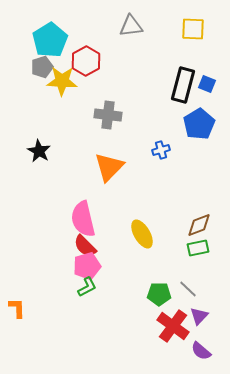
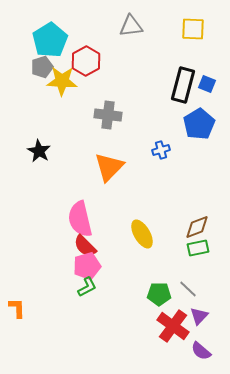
pink semicircle: moved 3 px left
brown diamond: moved 2 px left, 2 px down
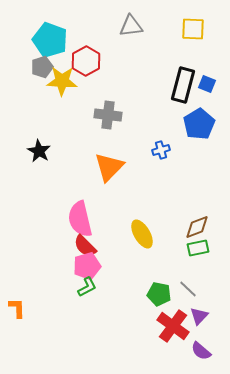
cyan pentagon: rotated 20 degrees counterclockwise
green pentagon: rotated 10 degrees clockwise
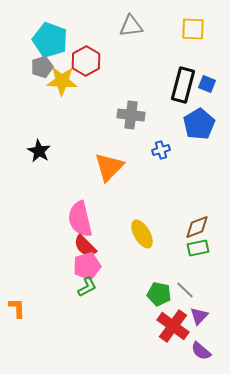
gray cross: moved 23 px right
gray line: moved 3 px left, 1 px down
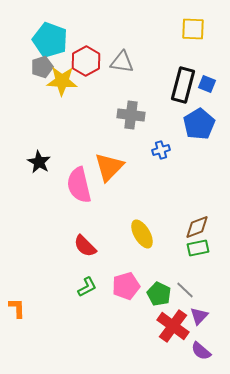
gray triangle: moved 9 px left, 36 px down; rotated 15 degrees clockwise
black star: moved 11 px down
pink semicircle: moved 1 px left, 34 px up
pink pentagon: moved 39 px right, 20 px down
green pentagon: rotated 15 degrees clockwise
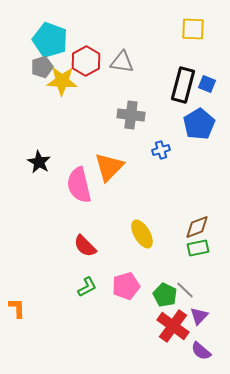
green pentagon: moved 6 px right, 1 px down
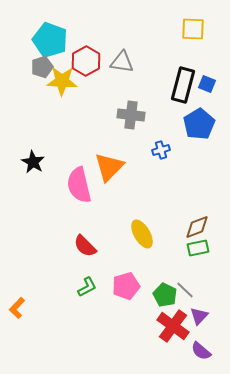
black star: moved 6 px left
orange L-shape: rotated 135 degrees counterclockwise
